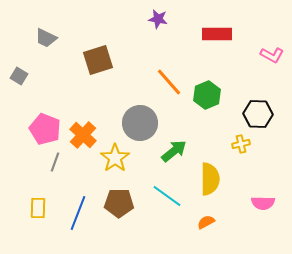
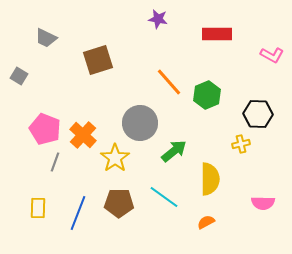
cyan line: moved 3 px left, 1 px down
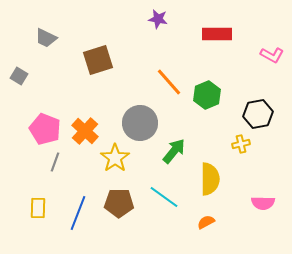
black hexagon: rotated 12 degrees counterclockwise
orange cross: moved 2 px right, 4 px up
green arrow: rotated 12 degrees counterclockwise
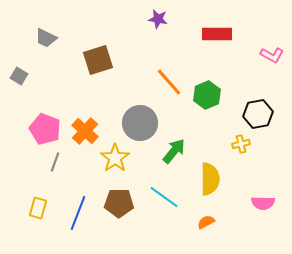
yellow rectangle: rotated 15 degrees clockwise
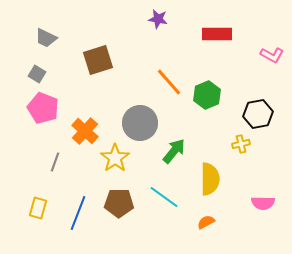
gray square: moved 18 px right, 2 px up
pink pentagon: moved 2 px left, 21 px up
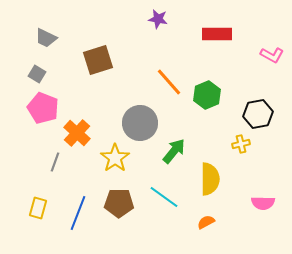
orange cross: moved 8 px left, 2 px down
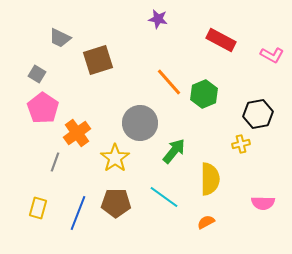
red rectangle: moved 4 px right, 6 px down; rotated 28 degrees clockwise
gray trapezoid: moved 14 px right
green hexagon: moved 3 px left, 1 px up
pink pentagon: rotated 12 degrees clockwise
orange cross: rotated 12 degrees clockwise
brown pentagon: moved 3 px left
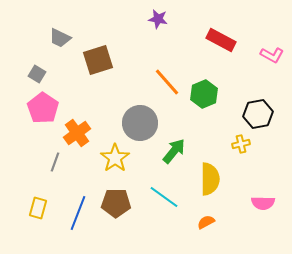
orange line: moved 2 px left
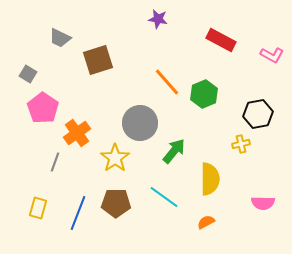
gray square: moved 9 px left
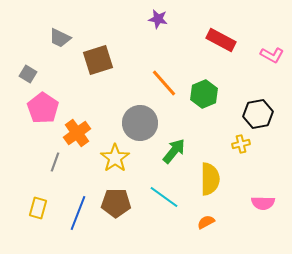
orange line: moved 3 px left, 1 px down
